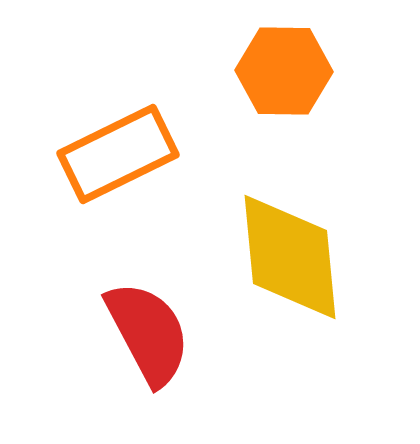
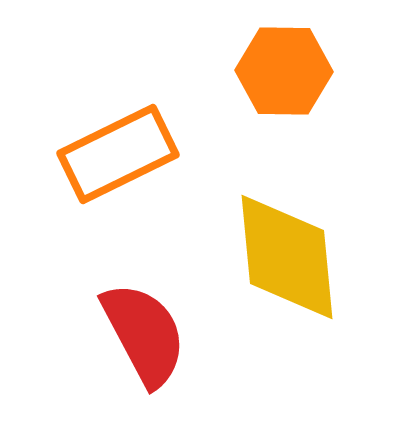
yellow diamond: moved 3 px left
red semicircle: moved 4 px left, 1 px down
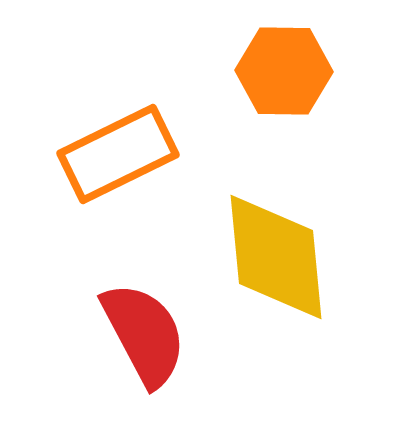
yellow diamond: moved 11 px left
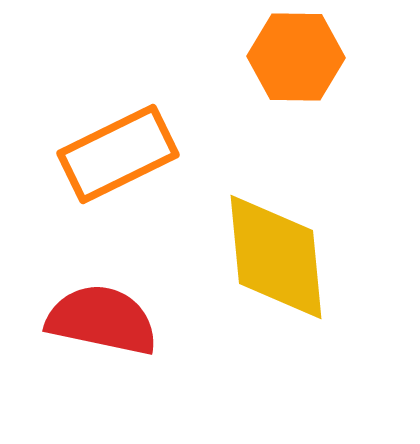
orange hexagon: moved 12 px right, 14 px up
red semicircle: moved 42 px left, 14 px up; rotated 50 degrees counterclockwise
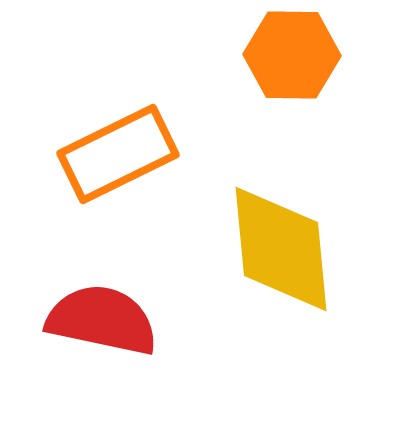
orange hexagon: moved 4 px left, 2 px up
yellow diamond: moved 5 px right, 8 px up
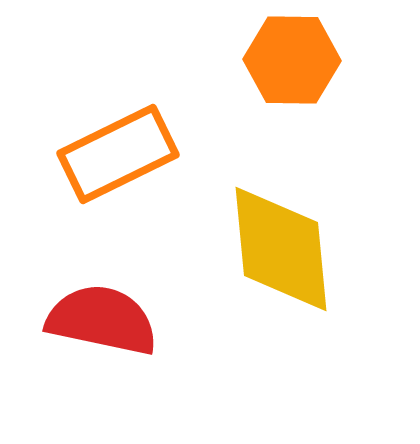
orange hexagon: moved 5 px down
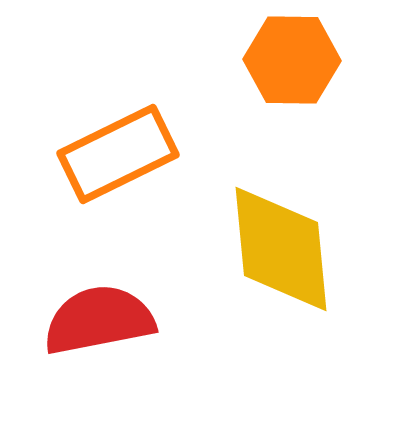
red semicircle: moved 3 px left; rotated 23 degrees counterclockwise
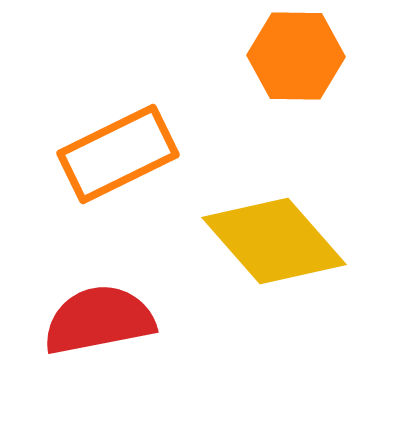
orange hexagon: moved 4 px right, 4 px up
yellow diamond: moved 7 px left, 8 px up; rotated 36 degrees counterclockwise
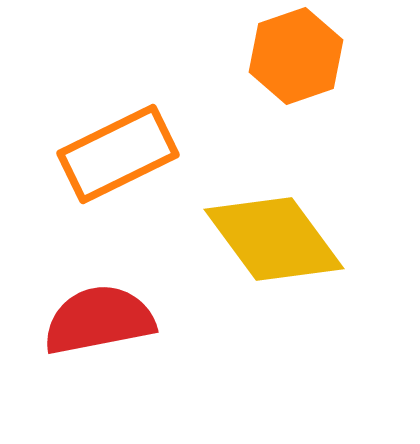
orange hexagon: rotated 20 degrees counterclockwise
yellow diamond: moved 2 px up; rotated 5 degrees clockwise
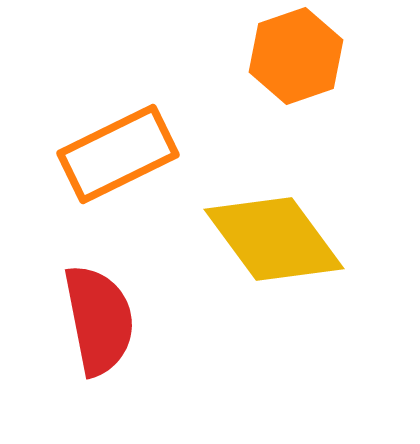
red semicircle: rotated 90 degrees clockwise
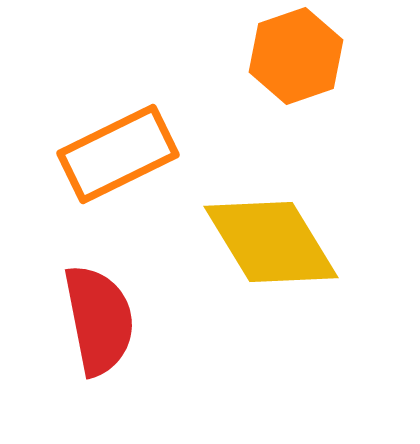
yellow diamond: moved 3 px left, 3 px down; rotated 5 degrees clockwise
